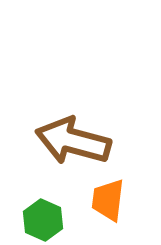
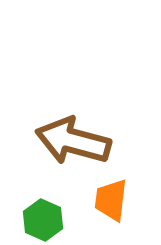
orange trapezoid: moved 3 px right
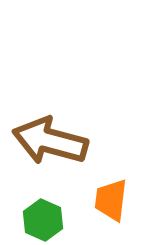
brown arrow: moved 23 px left
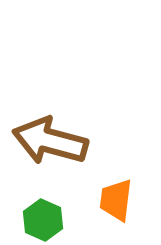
orange trapezoid: moved 5 px right
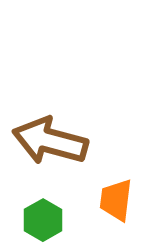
green hexagon: rotated 6 degrees clockwise
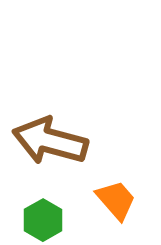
orange trapezoid: rotated 132 degrees clockwise
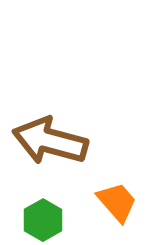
orange trapezoid: moved 1 px right, 2 px down
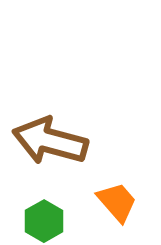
green hexagon: moved 1 px right, 1 px down
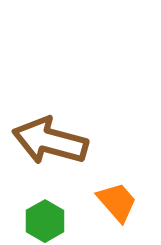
green hexagon: moved 1 px right
